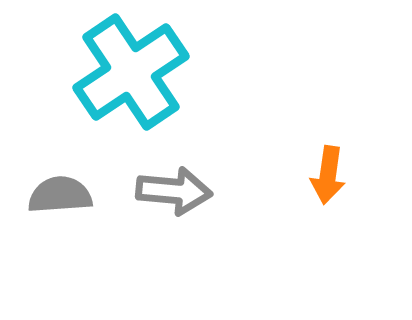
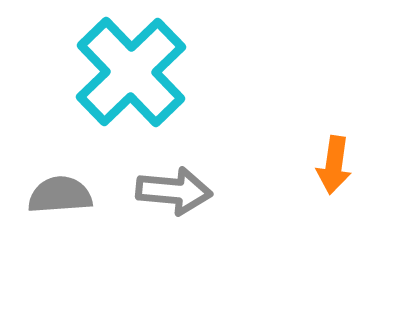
cyan cross: rotated 10 degrees counterclockwise
orange arrow: moved 6 px right, 10 px up
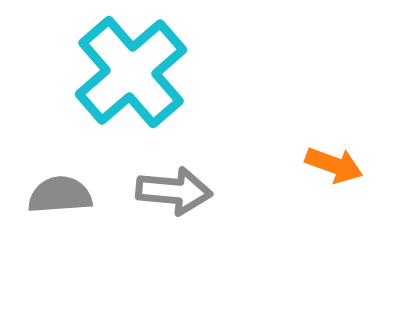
cyan cross: rotated 3 degrees clockwise
orange arrow: rotated 78 degrees counterclockwise
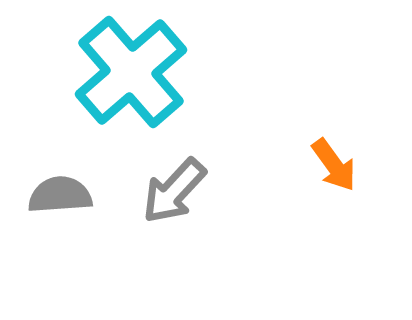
orange arrow: rotated 34 degrees clockwise
gray arrow: rotated 128 degrees clockwise
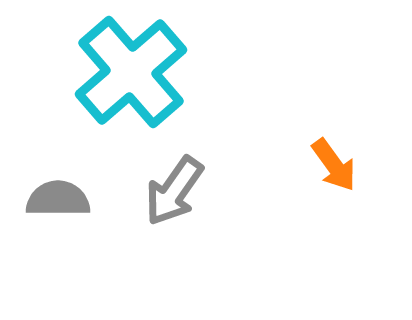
gray arrow: rotated 8 degrees counterclockwise
gray semicircle: moved 2 px left, 4 px down; rotated 4 degrees clockwise
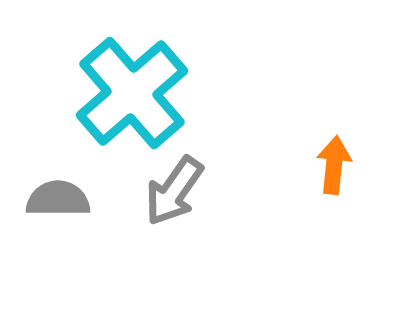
cyan cross: moved 1 px right, 21 px down
orange arrow: rotated 138 degrees counterclockwise
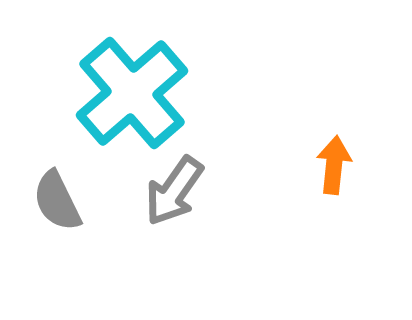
gray semicircle: moved 1 px left, 2 px down; rotated 116 degrees counterclockwise
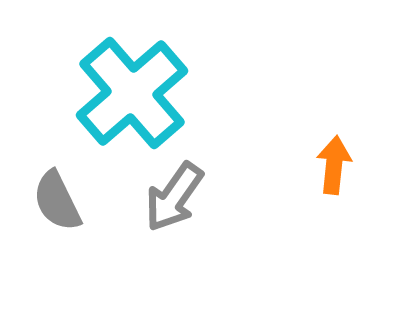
gray arrow: moved 6 px down
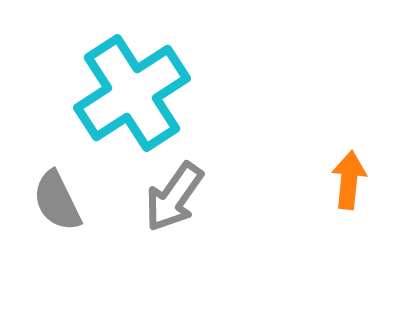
cyan cross: rotated 8 degrees clockwise
orange arrow: moved 15 px right, 15 px down
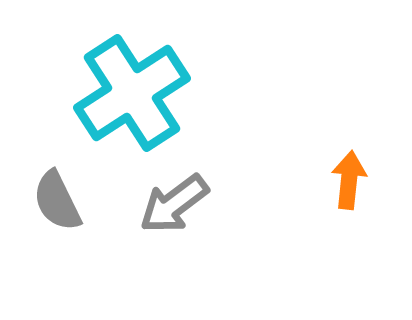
gray arrow: moved 7 px down; rotated 18 degrees clockwise
